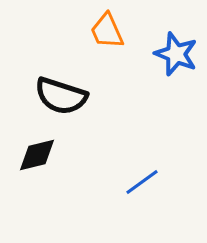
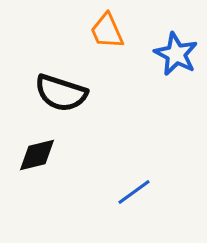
blue star: rotated 6 degrees clockwise
black semicircle: moved 3 px up
blue line: moved 8 px left, 10 px down
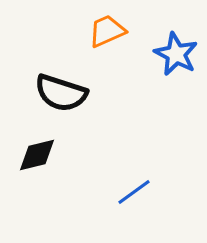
orange trapezoid: rotated 90 degrees clockwise
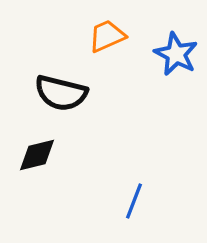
orange trapezoid: moved 5 px down
black semicircle: rotated 4 degrees counterclockwise
blue line: moved 9 px down; rotated 33 degrees counterclockwise
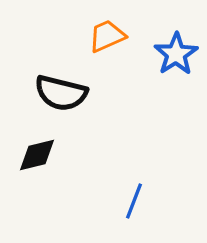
blue star: rotated 12 degrees clockwise
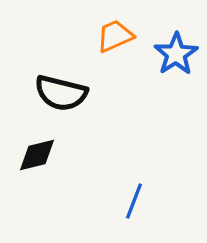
orange trapezoid: moved 8 px right
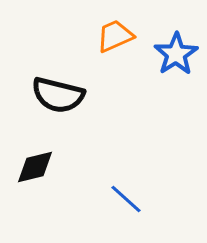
black semicircle: moved 3 px left, 2 px down
black diamond: moved 2 px left, 12 px down
blue line: moved 8 px left, 2 px up; rotated 69 degrees counterclockwise
